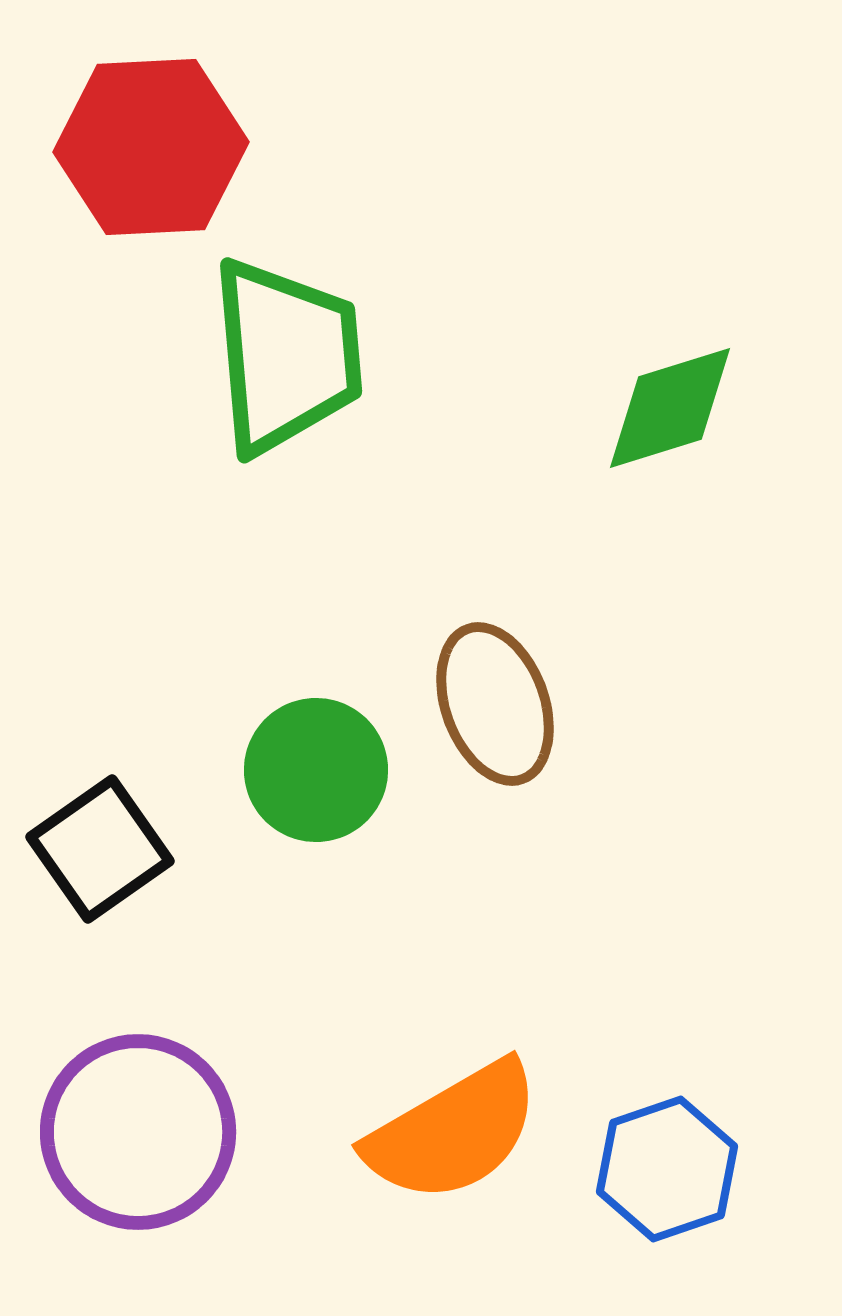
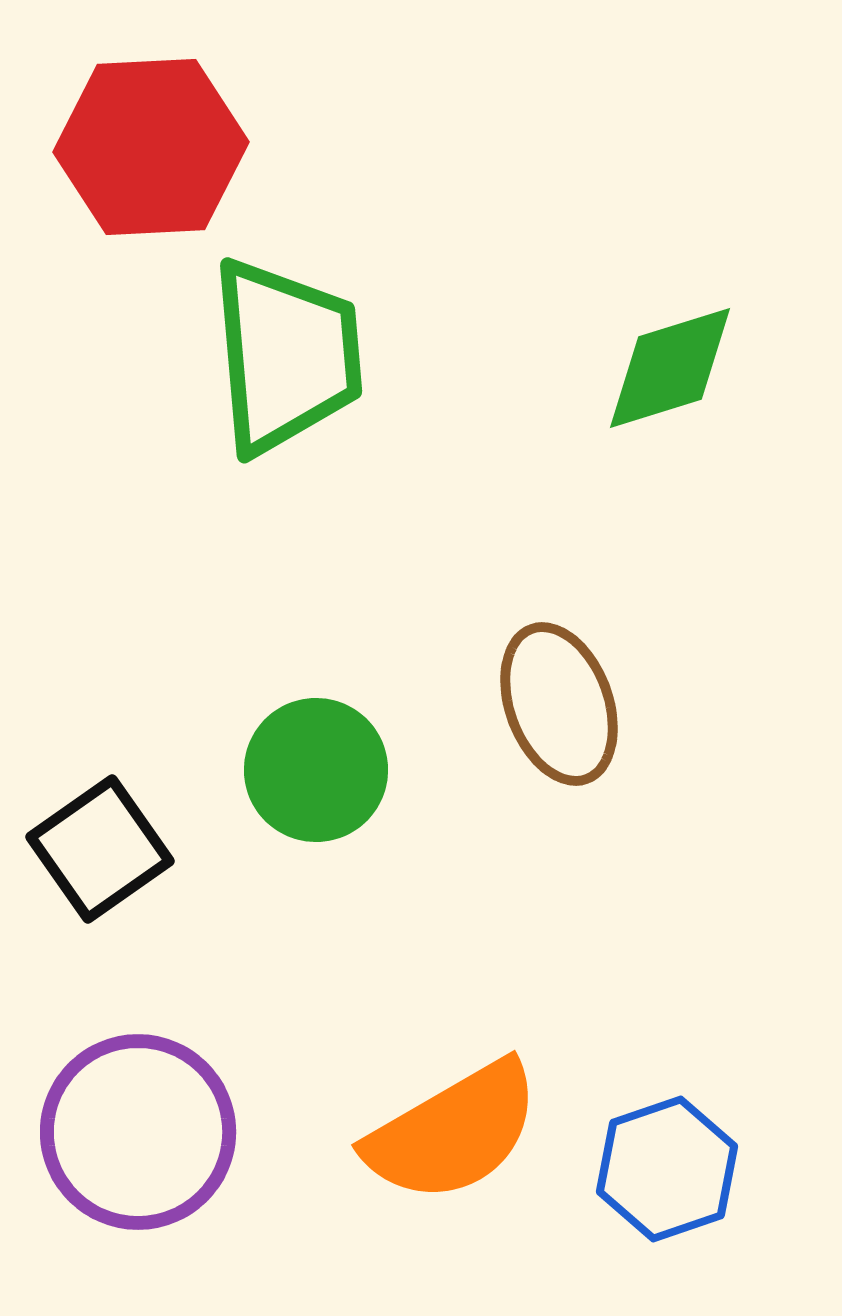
green diamond: moved 40 px up
brown ellipse: moved 64 px right
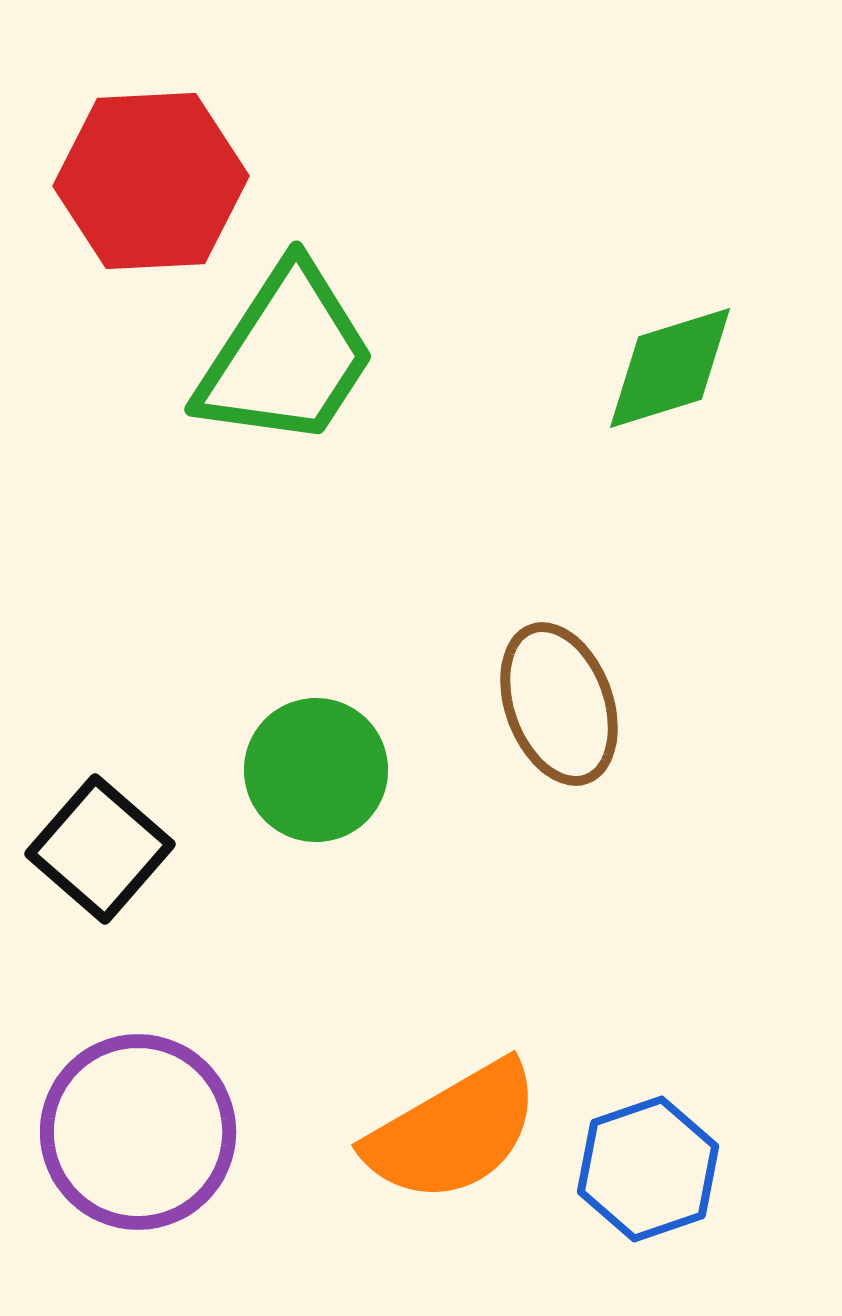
red hexagon: moved 34 px down
green trapezoid: rotated 38 degrees clockwise
black square: rotated 14 degrees counterclockwise
blue hexagon: moved 19 px left
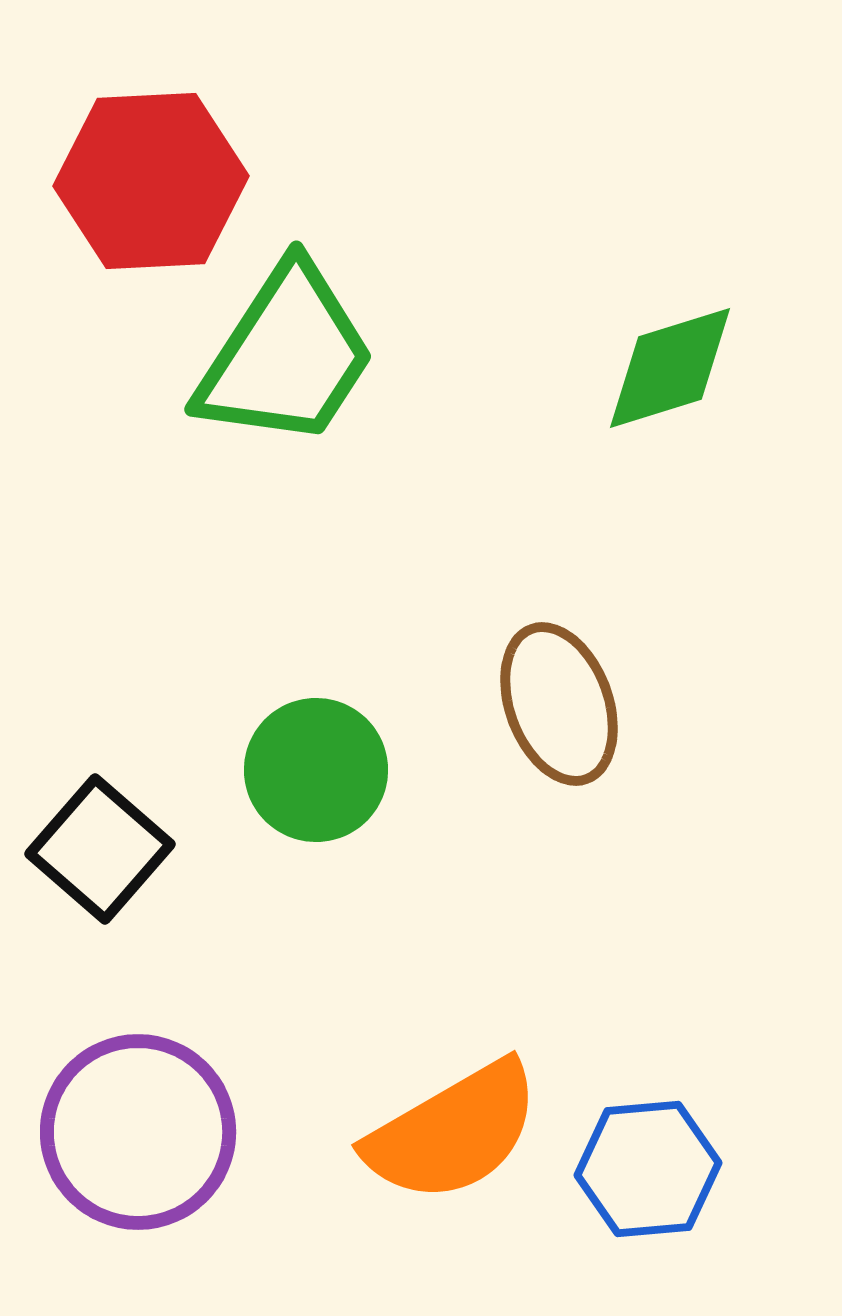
blue hexagon: rotated 14 degrees clockwise
